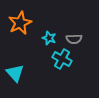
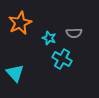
gray semicircle: moved 6 px up
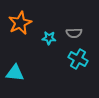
cyan star: rotated 16 degrees counterclockwise
cyan cross: moved 16 px right
cyan triangle: rotated 42 degrees counterclockwise
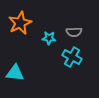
gray semicircle: moved 1 px up
cyan cross: moved 6 px left, 2 px up
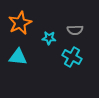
gray semicircle: moved 1 px right, 2 px up
cyan triangle: moved 3 px right, 16 px up
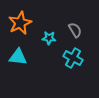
gray semicircle: rotated 119 degrees counterclockwise
cyan cross: moved 1 px right, 1 px down
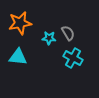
orange star: rotated 15 degrees clockwise
gray semicircle: moved 7 px left, 3 px down
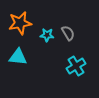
cyan star: moved 2 px left, 3 px up
cyan cross: moved 3 px right, 8 px down; rotated 30 degrees clockwise
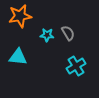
orange star: moved 7 px up
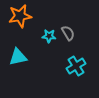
cyan star: moved 2 px right, 1 px down
cyan triangle: rotated 18 degrees counterclockwise
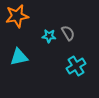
orange star: moved 3 px left
cyan triangle: moved 1 px right
